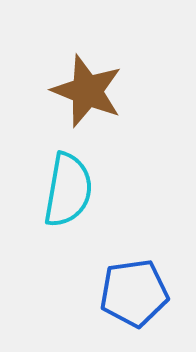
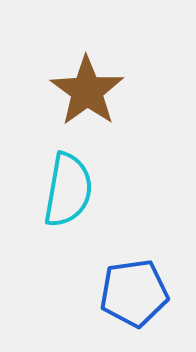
brown star: rotated 14 degrees clockwise
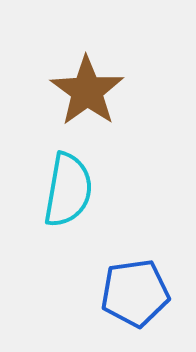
blue pentagon: moved 1 px right
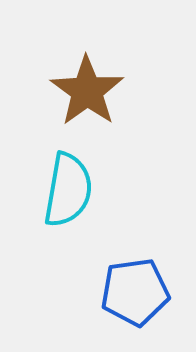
blue pentagon: moved 1 px up
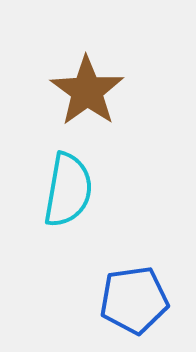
blue pentagon: moved 1 px left, 8 px down
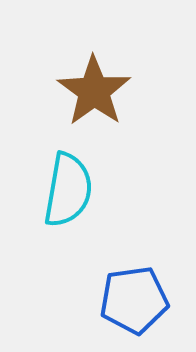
brown star: moved 7 px right
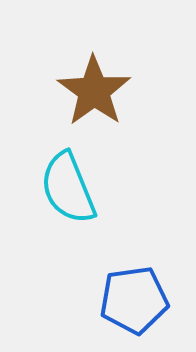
cyan semicircle: moved 2 px up; rotated 148 degrees clockwise
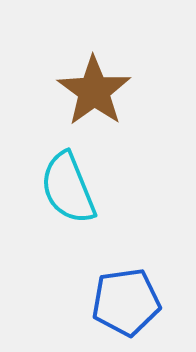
blue pentagon: moved 8 px left, 2 px down
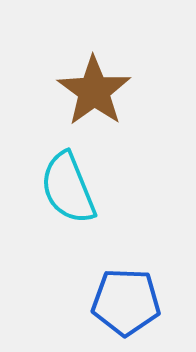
blue pentagon: rotated 10 degrees clockwise
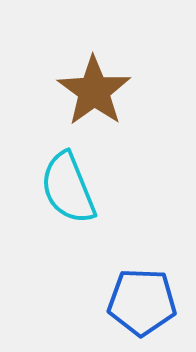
blue pentagon: moved 16 px right
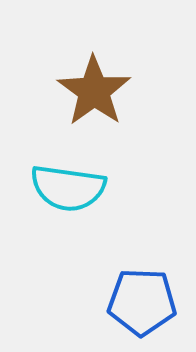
cyan semicircle: rotated 60 degrees counterclockwise
